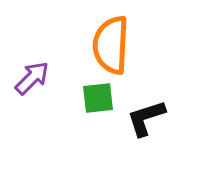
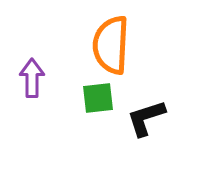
purple arrow: rotated 45 degrees counterclockwise
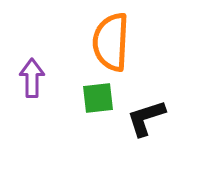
orange semicircle: moved 3 px up
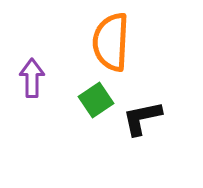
green square: moved 2 px left, 2 px down; rotated 28 degrees counterclockwise
black L-shape: moved 4 px left; rotated 6 degrees clockwise
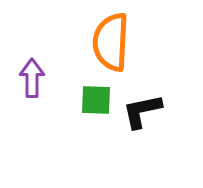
green square: rotated 36 degrees clockwise
black L-shape: moved 7 px up
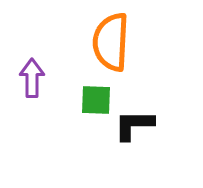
black L-shape: moved 8 px left, 14 px down; rotated 12 degrees clockwise
